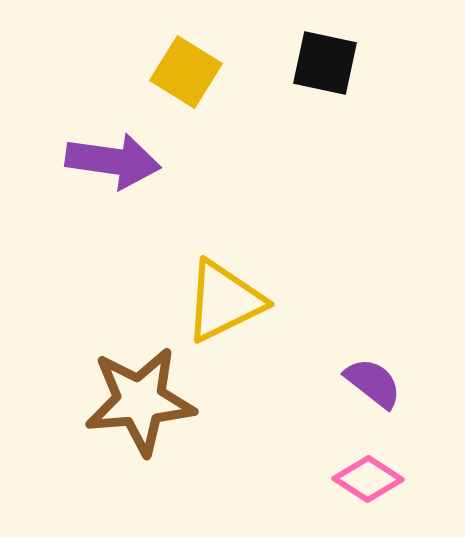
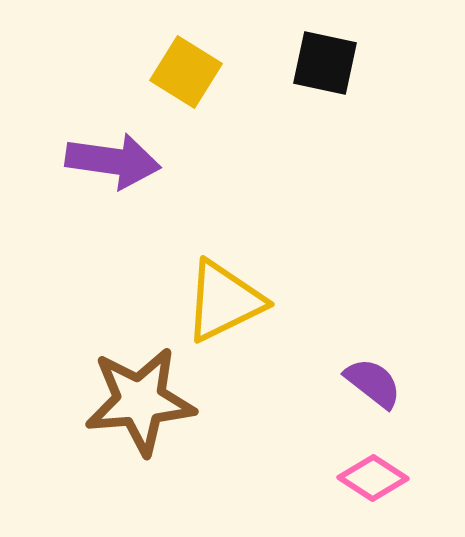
pink diamond: moved 5 px right, 1 px up
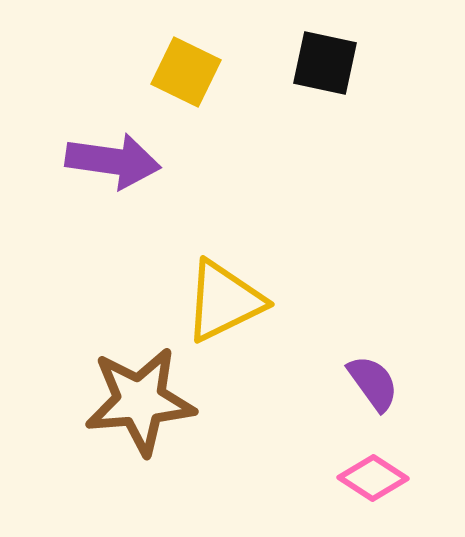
yellow square: rotated 6 degrees counterclockwise
purple semicircle: rotated 16 degrees clockwise
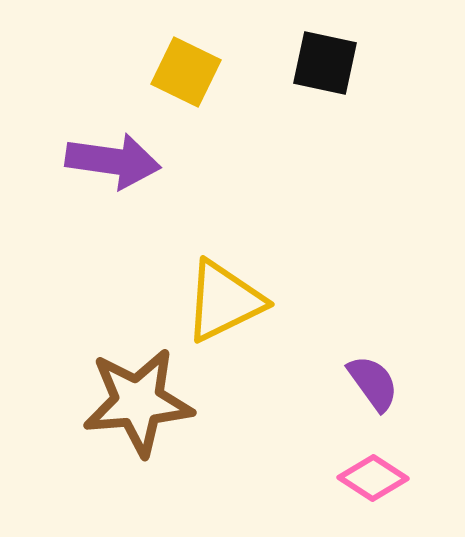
brown star: moved 2 px left, 1 px down
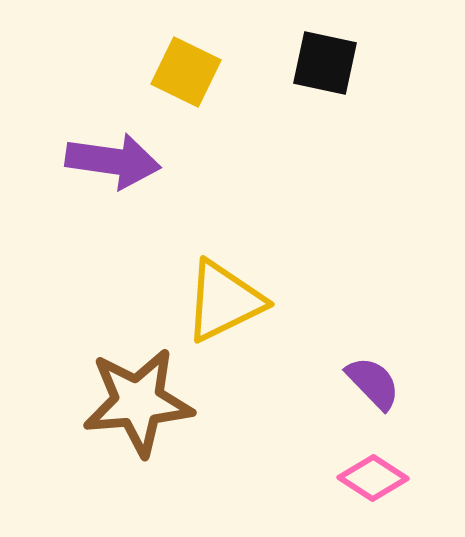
purple semicircle: rotated 8 degrees counterclockwise
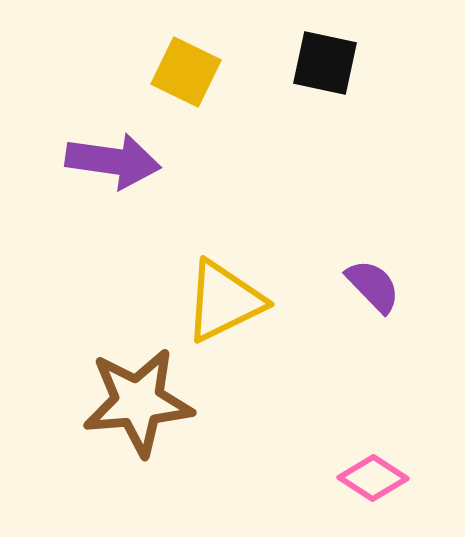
purple semicircle: moved 97 px up
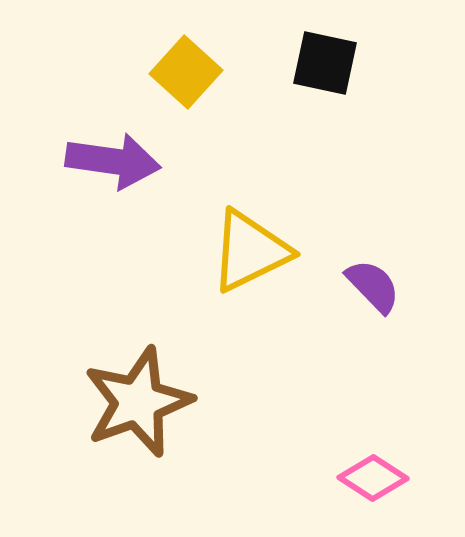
yellow square: rotated 16 degrees clockwise
yellow triangle: moved 26 px right, 50 px up
brown star: rotated 15 degrees counterclockwise
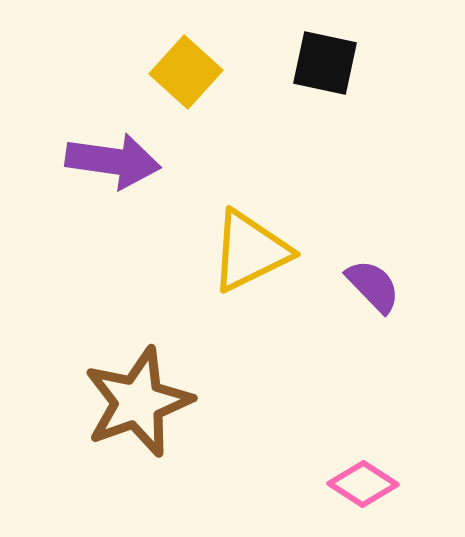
pink diamond: moved 10 px left, 6 px down
